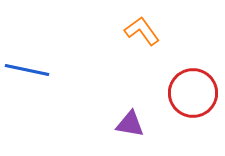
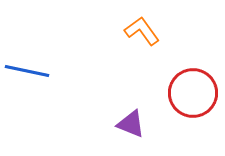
blue line: moved 1 px down
purple triangle: moved 1 px right; rotated 12 degrees clockwise
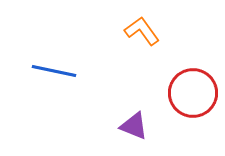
blue line: moved 27 px right
purple triangle: moved 3 px right, 2 px down
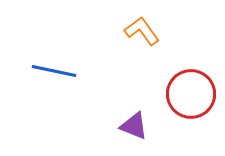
red circle: moved 2 px left, 1 px down
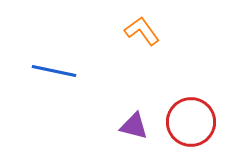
red circle: moved 28 px down
purple triangle: rotated 8 degrees counterclockwise
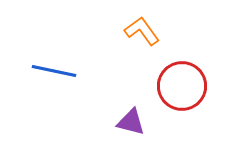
red circle: moved 9 px left, 36 px up
purple triangle: moved 3 px left, 4 px up
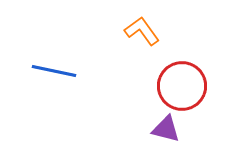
purple triangle: moved 35 px right, 7 px down
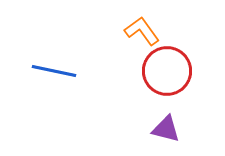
red circle: moved 15 px left, 15 px up
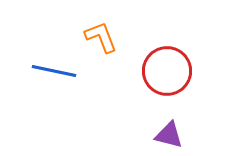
orange L-shape: moved 41 px left, 6 px down; rotated 15 degrees clockwise
purple triangle: moved 3 px right, 6 px down
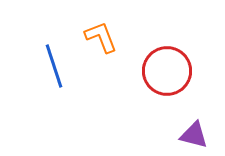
blue line: moved 5 px up; rotated 60 degrees clockwise
purple triangle: moved 25 px right
